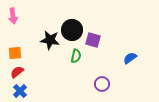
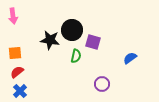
purple square: moved 2 px down
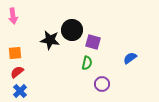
green semicircle: moved 11 px right, 7 px down
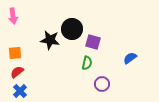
black circle: moved 1 px up
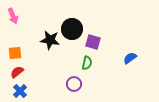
pink arrow: rotated 14 degrees counterclockwise
purple circle: moved 28 px left
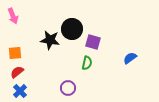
purple circle: moved 6 px left, 4 px down
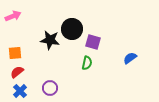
pink arrow: rotated 91 degrees counterclockwise
purple circle: moved 18 px left
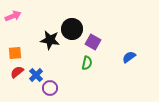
purple square: rotated 14 degrees clockwise
blue semicircle: moved 1 px left, 1 px up
blue cross: moved 16 px right, 16 px up
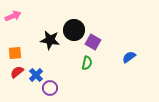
black circle: moved 2 px right, 1 px down
